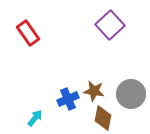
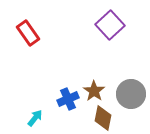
brown star: rotated 25 degrees clockwise
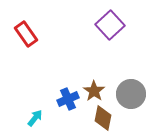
red rectangle: moved 2 px left, 1 px down
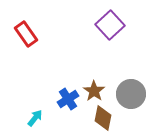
blue cross: rotated 10 degrees counterclockwise
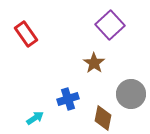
brown star: moved 28 px up
blue cross: rotated 15 degrees clockwise
cyan arrow: rotated 18 degrees clockwise
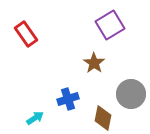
purple square: rotated 12 degrees clockwise
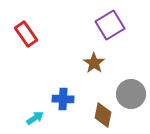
blue cross: moved 5 px left; rotated 20 degrees clockwise
brown diamond: moved 3 px up
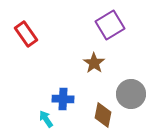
cyan arrow: moved 11 px right, 1 px down; rotated 90 degrees counterclockwise
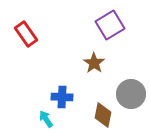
blue cross: moved 1 px left, 2 px up
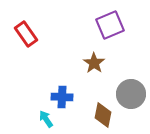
purple square: rotated 8 degrees clockwise
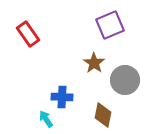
red rectangle: moved 2 px right
gray circle: moved 6 px left, 14 px up
